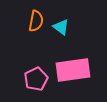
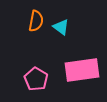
pink rectangle: moved 9 px right
pink pentagon: rotated 15 degrees counterclockwise
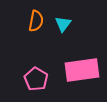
cyan triangle: moved 2 px right, 3 px up; rotated 30 degrees clockwise
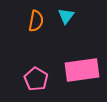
cyan triangle: moved 3 px right, 8 px up
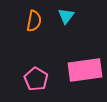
orange semicircle: moved 2 px left
pink rectangle: moved 3 px right
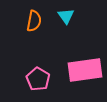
cyan triangle: rotated 12 degrees counterclockwise
pink pentagon: moved 2 px right
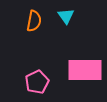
pink rectangle: rotated 8 degrees clockwise
pink pentagon: moved 1 px left, 3 px down; rotated 15 degrees clockwise
